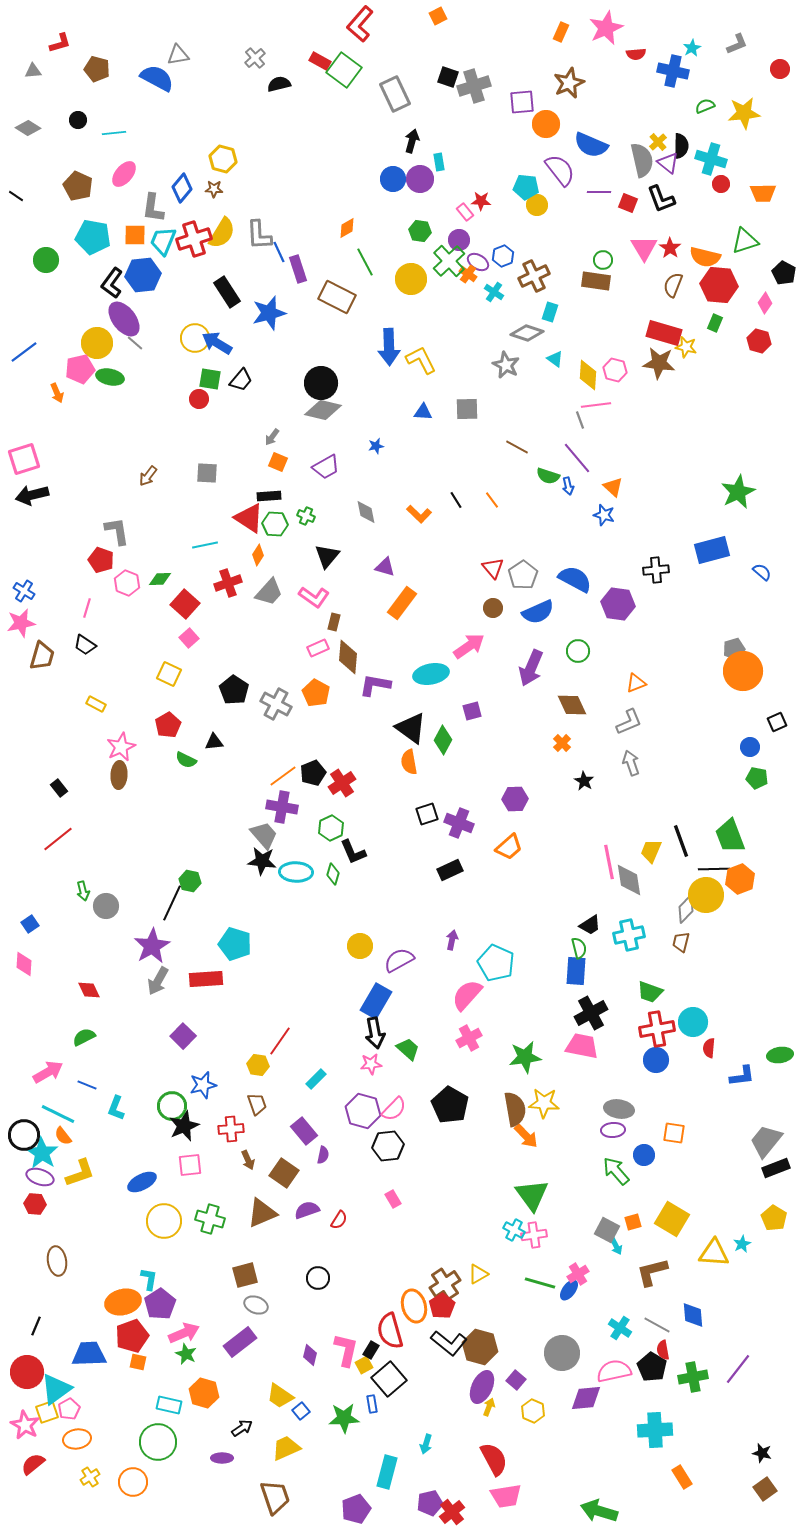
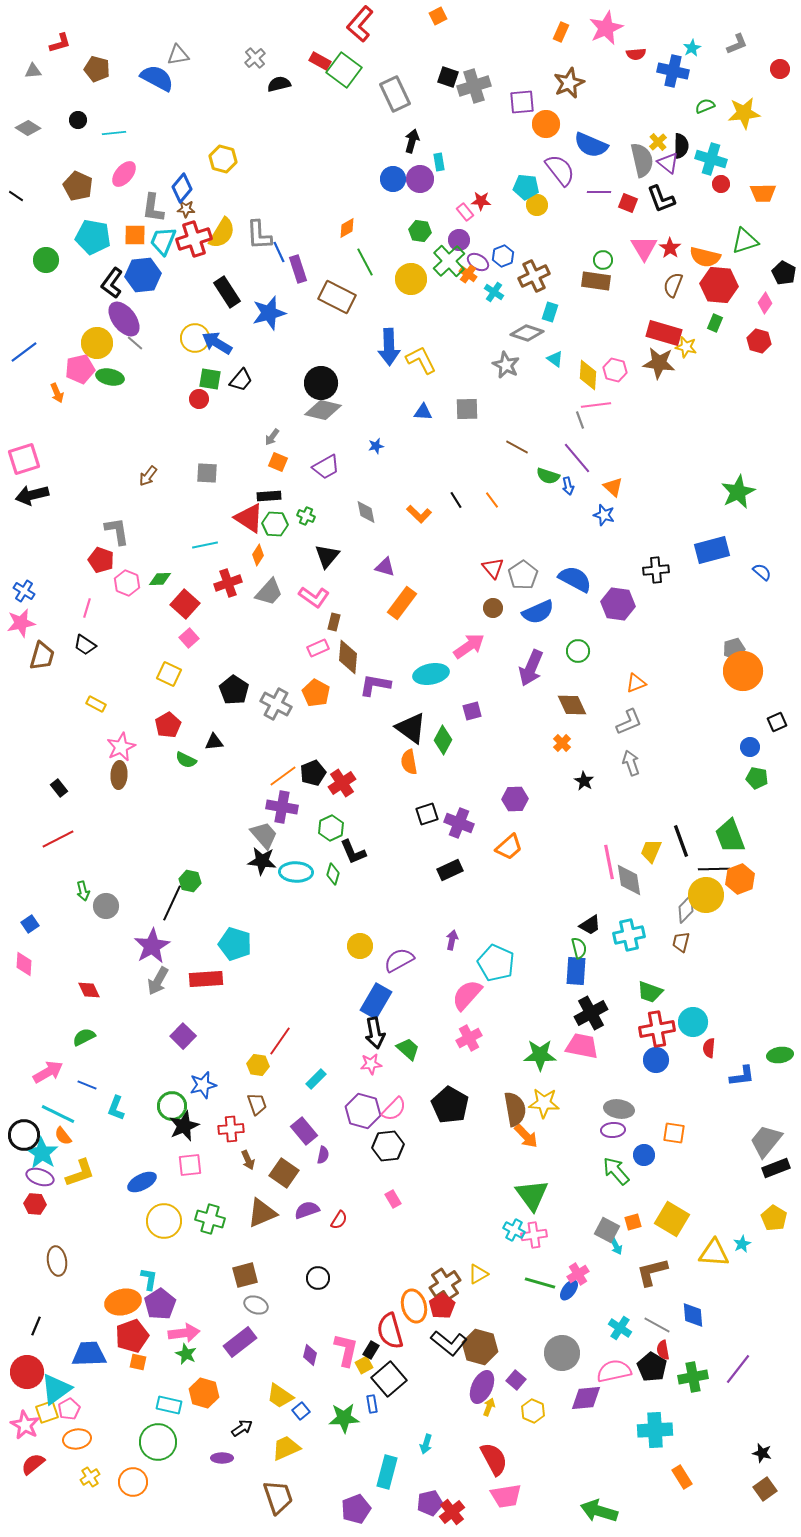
brown star at (214, 189): moved 28 px left, 20 px down
red line at (58, 839): rotated 12 degrees clockwise
green star at (525, 1057): moved 15 px right, 2 px up; rotated 8 degrees clockwise
pink arrow at (184, 1333): rotated 16 degrees clockwise
brown trapezoid at (275, 1497): moved 3 px right
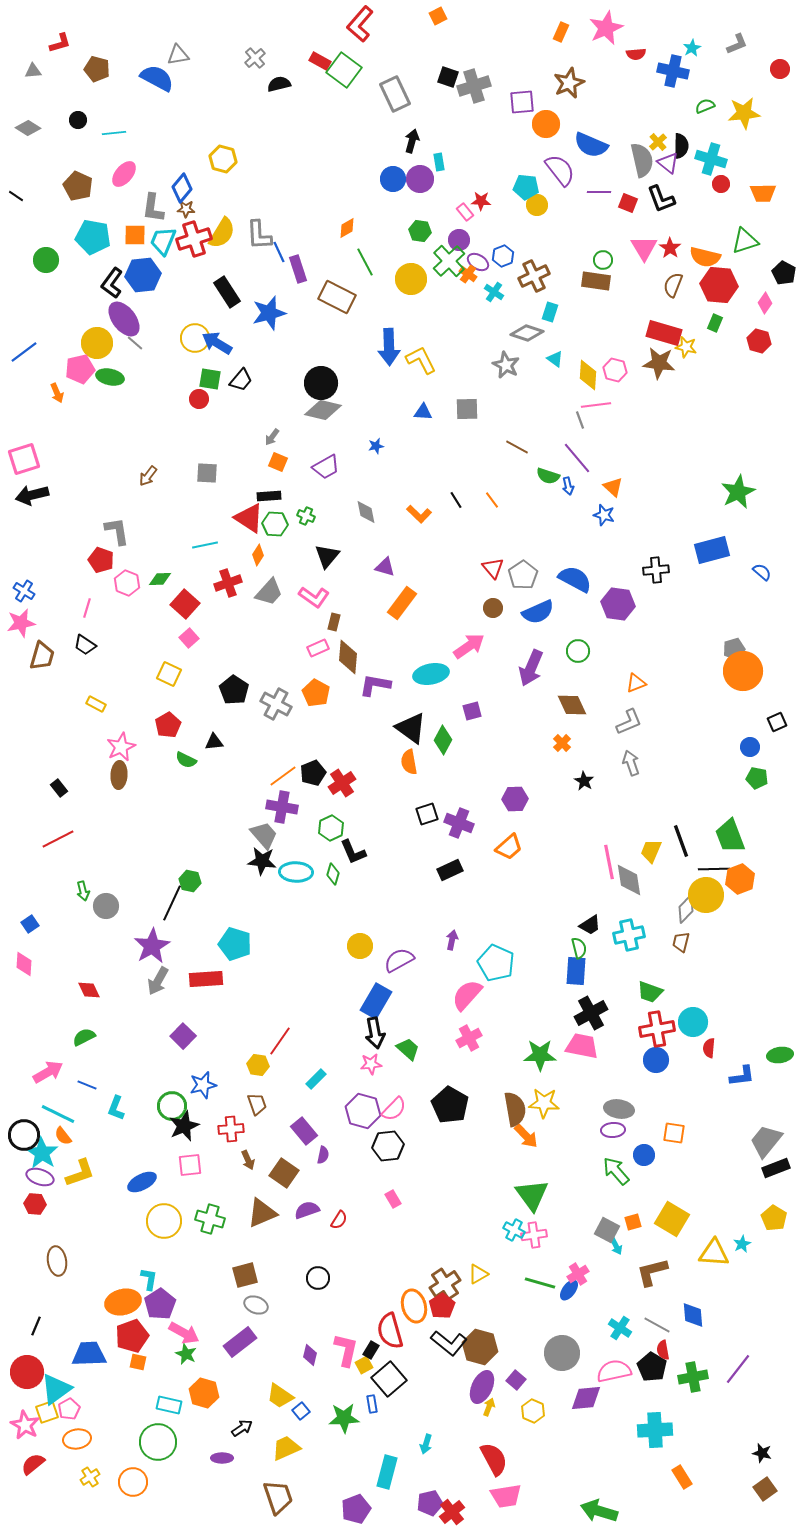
pink arrow at (184, 1333): rotated 36 degrees clockwise
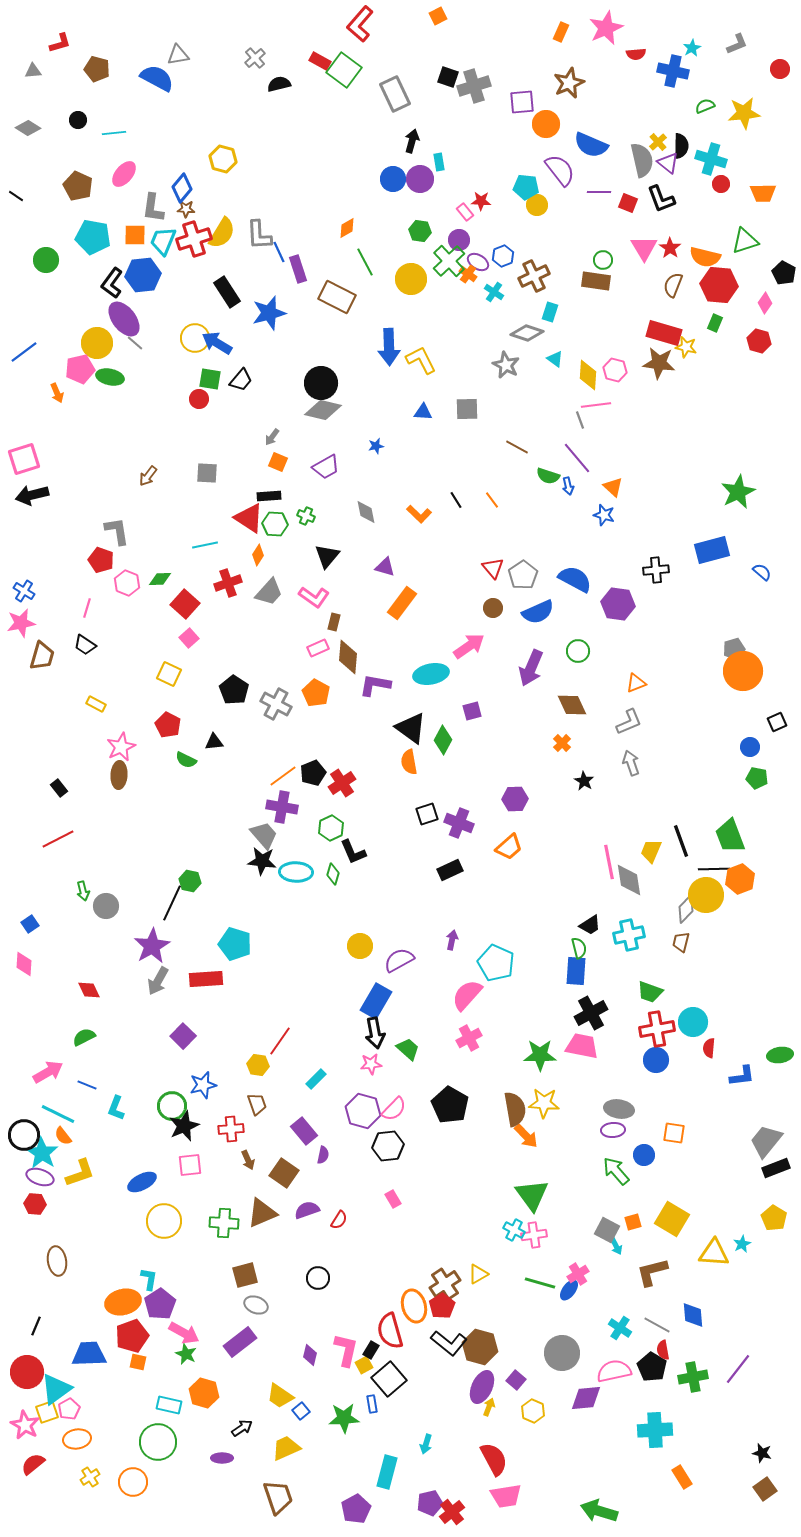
red pentagon at (168, 725): rotated 15 degrees counterclockwise
green cross at (210, 1219): moved 14 px right, 4 px down; rotated 12 degrees counterclockwise
purple pentagon at (356, 1509): rotated 8 degrees counterclockwise
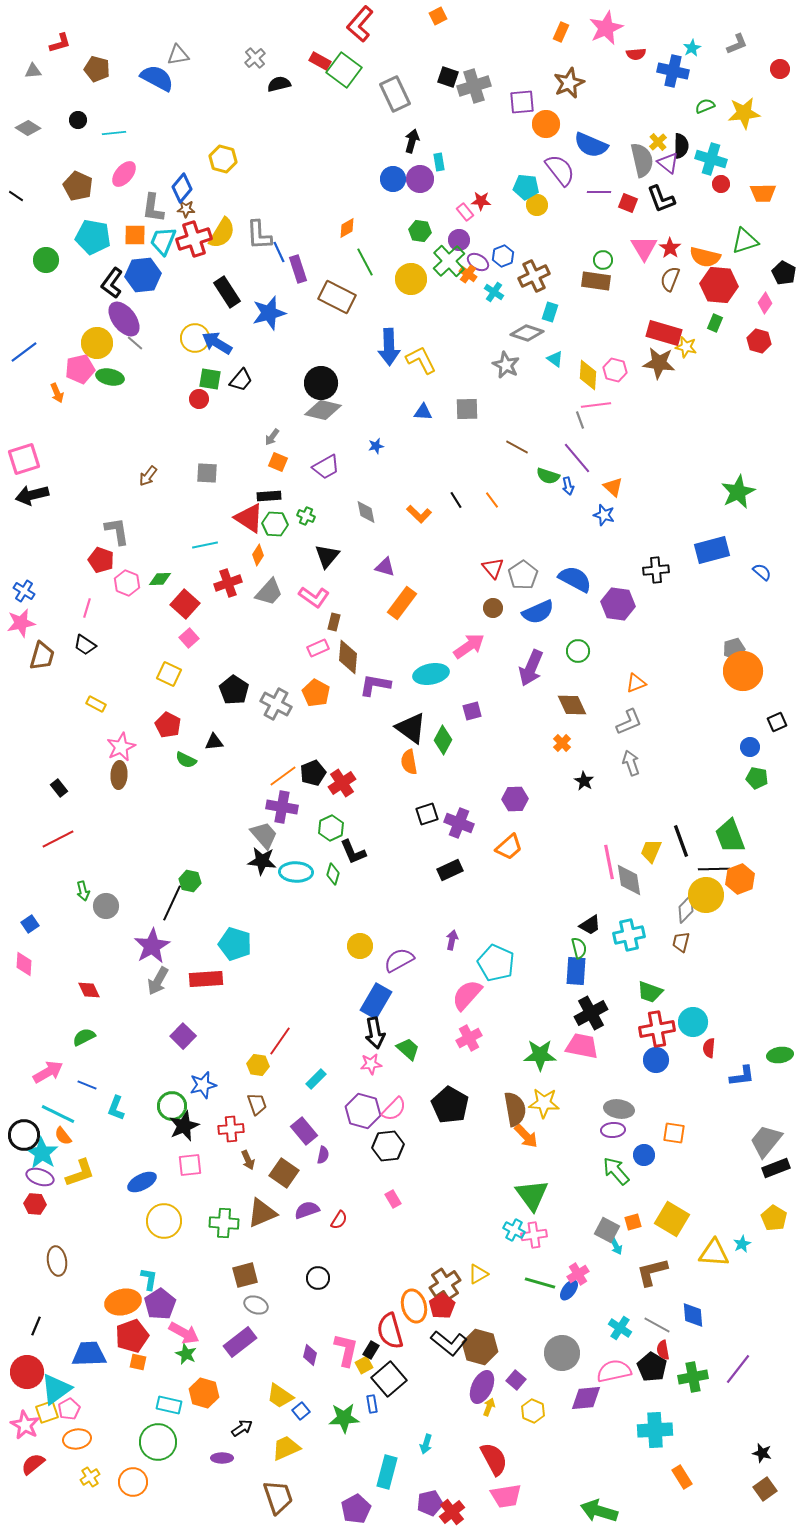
brown semicircle at (673, 285): moved 3 px left, 6 px up
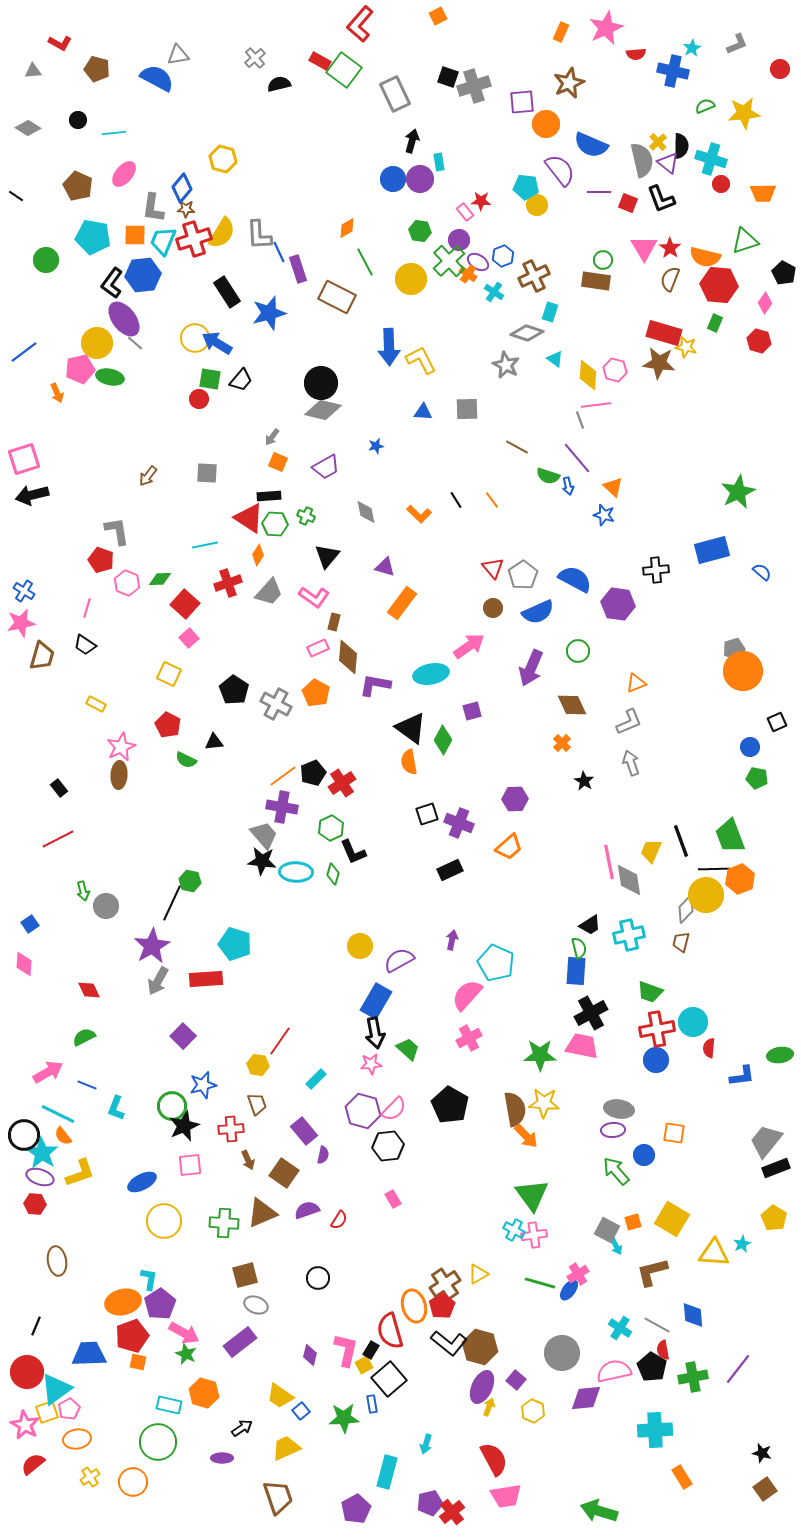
red L-shape at (60, 43): rotated 45 degrees clockwise
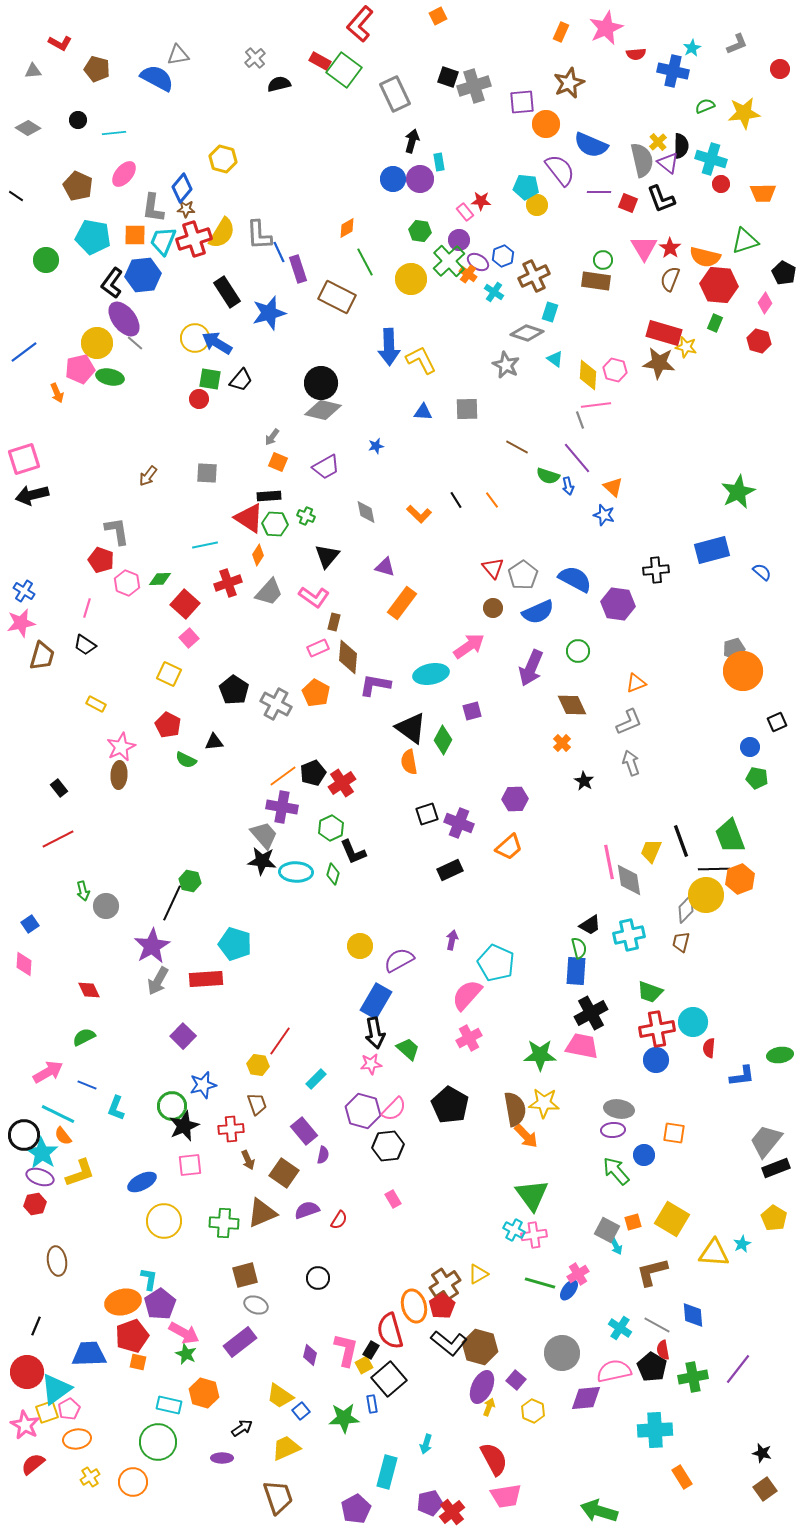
red hexagon at (35, 1204): rotated 15 degrees counterclockwise
